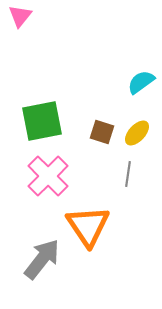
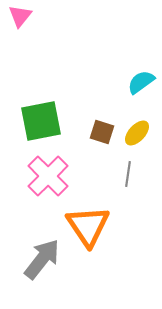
green square: moved 1 px left
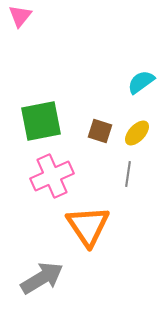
brown square: moved 2 px left, 1 px up
pink cross: moved 4 px right; rotated 21 degrees clockwise
gray arrow: moved 19 px down; rotated 21 degrees clockwise
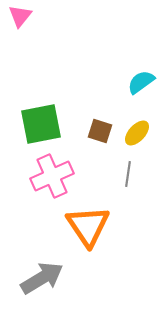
green square: moved 3 px down
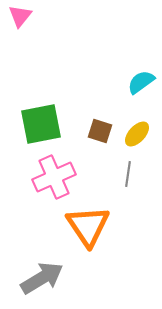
yellow ellipse: moved 1 px down
pink cross: moved 2 px right, 1 px down
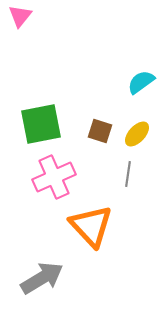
orange triangle: moved 3 px right; rotated 9 degrees counterclockwise
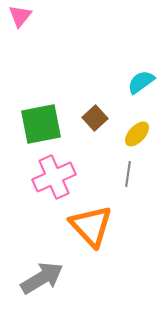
brown square: moved 5 px left, 13 px up; rotated 30 degrees clockwise
